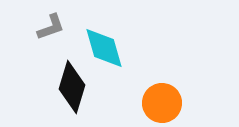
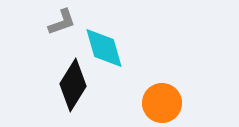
gray L-shape: moved 11 px right, 5 px up
black diamond: moved 1 px right, 2 px up; rotated 15 degrees clockwise
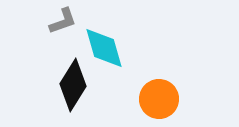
gray L-shape: moved 1 px right, 1 px up
orange circle: moved 3 px left, 4 px up
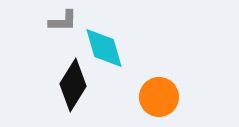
gray L-shape: rotated 20 degrees clockwise
orange circle: moved 2 px up
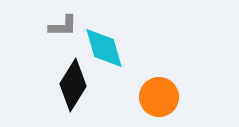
gray L-shape: moved 5 px down
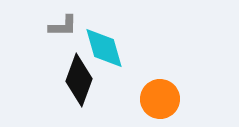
black diamond: moved 6 px right, 5 px up; rotated 12 degrees counterclockwise
orange circle: moved 1 px right, 2 px down
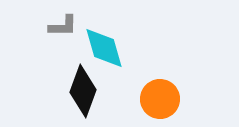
black diamond: moved 4 px right, 11 px down
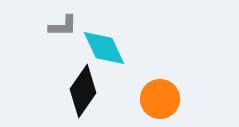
cyan diamond: rotated 9 degrees counterclockwise
black diamond: rotated 15 degrees clockwise
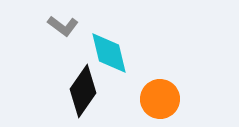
gray L-shape: rotated 36 degrees clockwise
cyan diamond: moved 5 px right, 5 px down; rotated 12 degrees clockwise
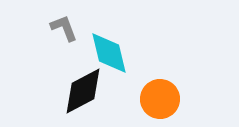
gray L-shape: moved 1 px right, 2 px down; rotated 148 degrees counterclockwise
black diamond: rotated 27 degrees clockwise
